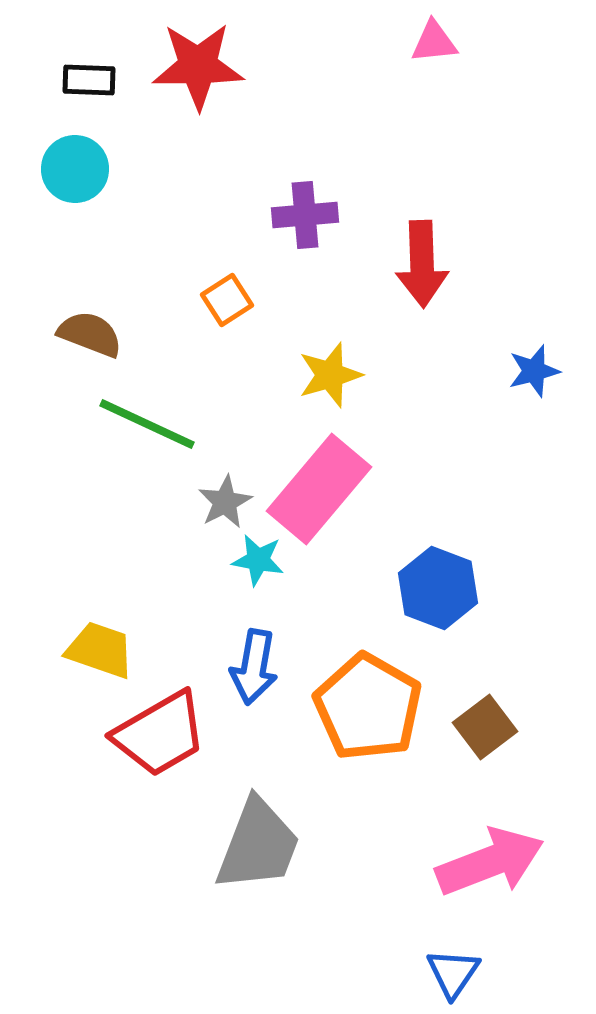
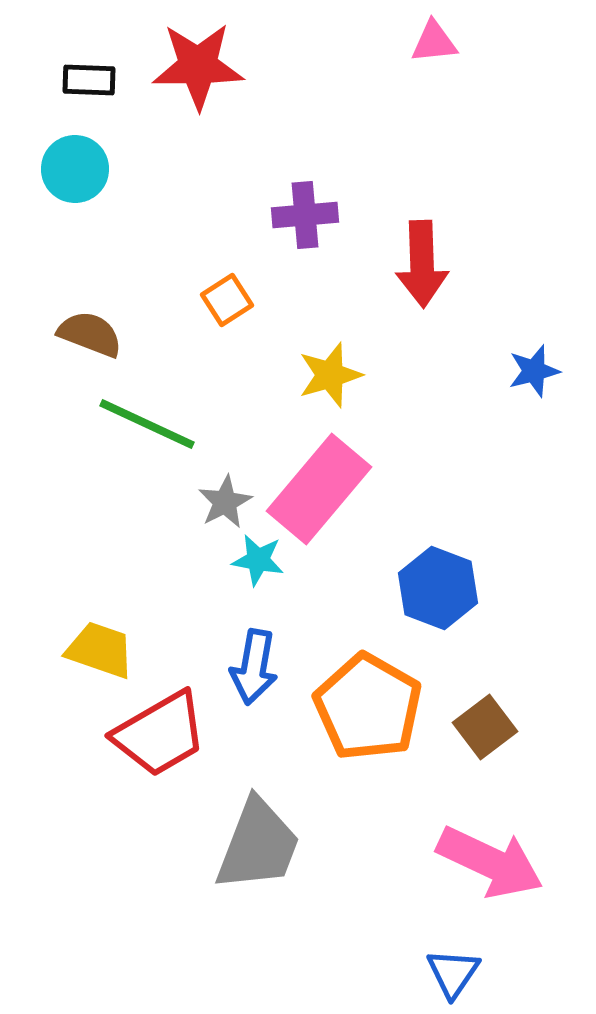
pink arrow: rotated 46 degrees clockwise
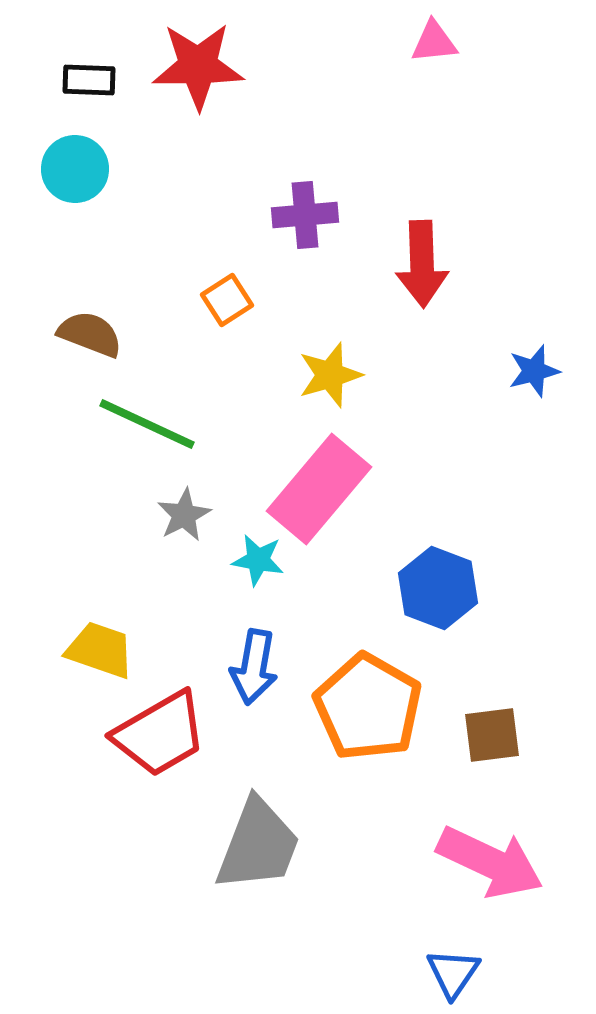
gray star: moved 41 px left, 13 px down
brown square: moved 7 px right, 8 px down; rotated 30 degrees clockwise
